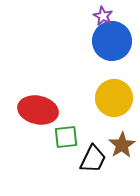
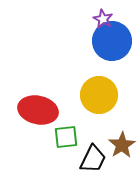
purple star: moved 3 px down
yellow circle: moved 15 px left, 3 px up
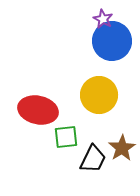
brown star: moved 3 px down
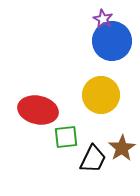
yellow circle: moved 2 px right
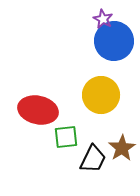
blue circle: moved 2 px right
